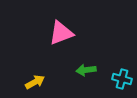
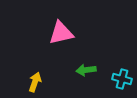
pink triangle: rotated 8 degrees clockwise
yellow arrow: rotated 42 degrees counterclockwise
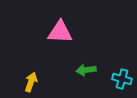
pink triangle: moved 1 px left, 1 px up; rotated 16 degrees clockwise
yellow arrow: moved 4 px left
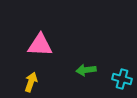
pink triangle: moved 20 px left, 13 px down
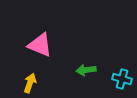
pink triangle: rotated 20 degrees clockwise
yellow arrow: moved 1 px left, 1 px down
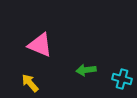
yellow arrow: rotated 60 degrees counterclockwise
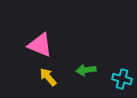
yellow arrow: moved 18 px right, 6 px up
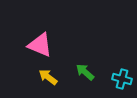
green arrow: moved 1 px left, 2 px down; rotated 48 degrees clockwise
yellow arrow: rotated 12 degrees counterclockwise
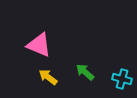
pink triangle: moved 1 px left
